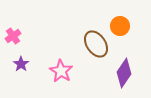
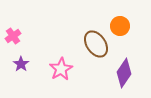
pink star: moved 2 px up; rotated 10 degrees clockwise
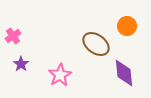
orange circle: moved 7 px right
brown ellipse: rotated 20 degrees counterclockwise
pink star: moved 1 px left, 6 px down
purple diamond: rotated 40 degrees counterclockwise
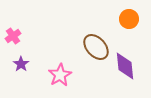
orange circle: moved 2 px right, 7 px up
brown ellipse: moved 3 px down; rotated 12 degrees clockwise
purple diamond: moved 1 px right, 7 px up
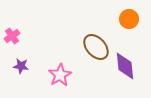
pink cross: moved 1 px left
purple star: moved 2 px down; rotated 28 degrees counterclockwise
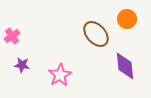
orange circle: moved 2 px left
brown ellipse: moved 13 px up
purple star: moved 1 px right, 1 px up
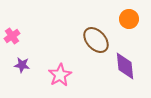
orange circle: moved 2 px right
brown ellipse: moved 6 px down
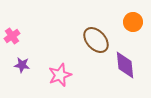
orange circle: moved 4 px right, 3 px down
purple diamond: moved 1 px up
pink star: rotated 10 degrees clockwise
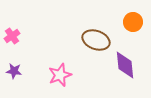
brown ellipse: rotated 28 degrees counterclockwise
purple star: moved 8 px left, 6 px down
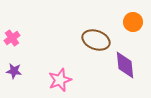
pink cross: moved 2 px down
pink star: moved 5 px down
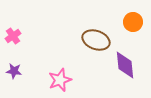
pink cross: moved 1 px right, 2 px up
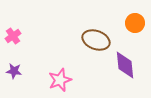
orange circle: moved 2 px right, 1 px down
